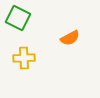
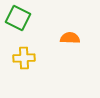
orange semicircle: rotated 150 degrees counterclockwise
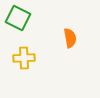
orange semicircle: rotated 78 degrees clockwise
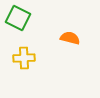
orange semicircle: rotated 66 degrees counterclockwise
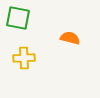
green square: rotated 15 degrees counterclockwise
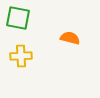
yellow cross: moved 3 px left, 2 px up
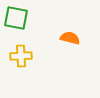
green square: moved 2 px left
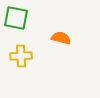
orange semicircle: moved 9 px left
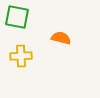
green square: moved 1 px right, 1 px up
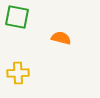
yellow cross: moved 3 px left, 17 px down
